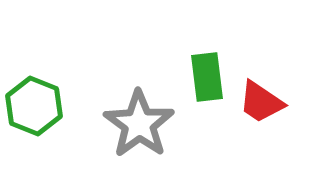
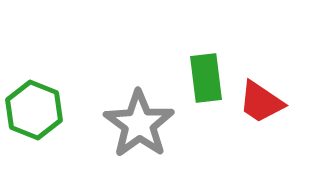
green rectangle: moved 1 px left, 1 px down
green hexagon: moved 4 px down
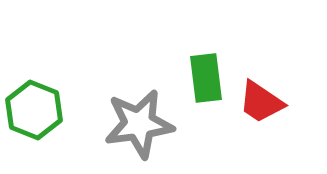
gray star: rotated 28 degrees clockwise
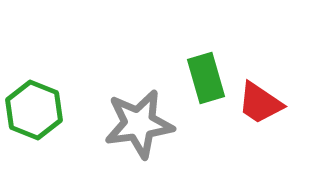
green rectangle: rotated 9 degrees counterclockwise
red trapezoid: moved 1 px left, 1 px down
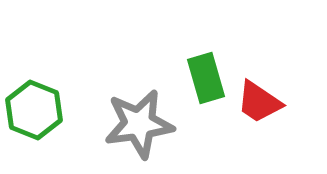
red trapezoid: moved 1 px left, 1 px up
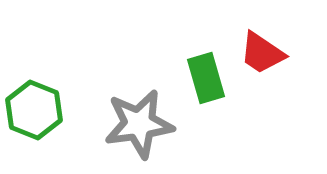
red trapezoid: moved 3 px right, 49 px up
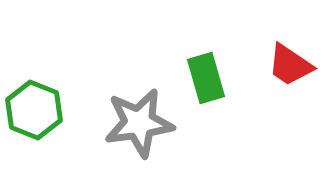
red trapezoid: moved 28 px right, 12 px down
gray star: moved 1 px up
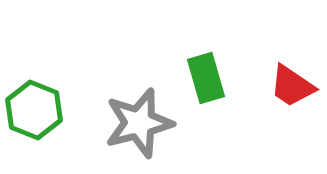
red trapezoid: moved 2 px right, 21 px down
gray star: rotated 6 degrees counterclockwise
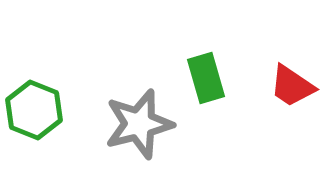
gray star: moved 1 px down
